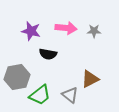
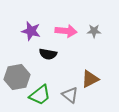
pink arrow: moved 3 px down
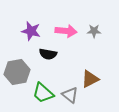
gray hexagon: moved 5 px up
green trapezoid: moved 3 px right, 2 px up; rotated 80 degrees clockwise
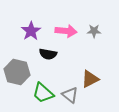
purple star: rotated 24 degrees clockwise
gray hexagon: rotated 25 degrees clockwise
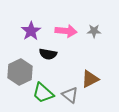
gray hexagon: moved 3 px right; rotated 20 degrees clockwise
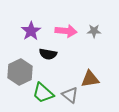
brown triangle: rotated 18 degrees clockwise
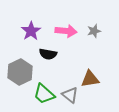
gray star: rotated 16 degrees counterclockwise
green trapezoid: moved 1 px right, 1 px down
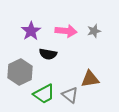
green trapezoid: rotated 70 degrees counterclockwise
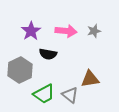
gray hexagon: moved 2 px up
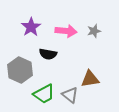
purple star: moved 4 px up
gray hexagon: rotated 10 degrees counterclockwise
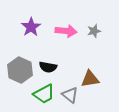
black semicircle: moved 13 px down
